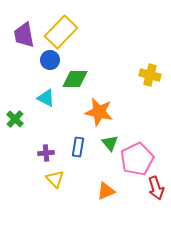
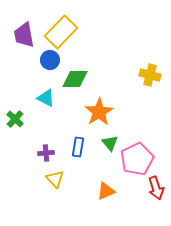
orange star: rotated 28 degrees clockwise
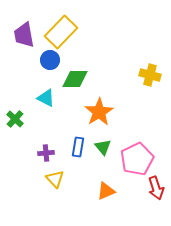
green triangle: moved 7 px left, 4 px down
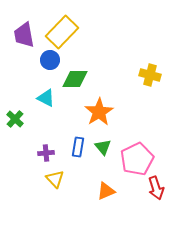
yellow rectangle: moved 1 px right
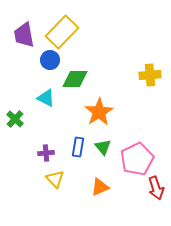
yellow cross: rotated 20 degrees counterclockwise
orange triangle: moved 6 px left, 4 px up
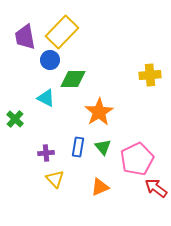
purple trapezoid: moved 1 px right, 2 px down
green diamond: moved 2 px left
red arrow: rotated 145 degrees clockwise
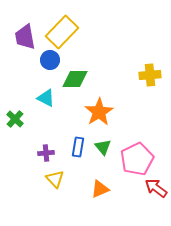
green diamond: moved 2 px right
orange triangle: moved 2 px down
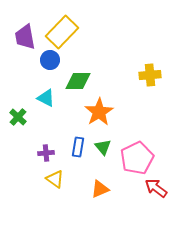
green diamond: moved 3 px right, 2 px down
green cross: moved 3 px right, 2 px up
pink pentagon: moved 1 px up
yellow triangle: rotated 12 degrees counterclockwise
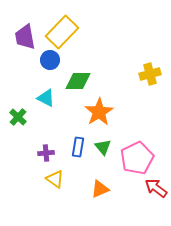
yellow cross: moved 1 px up; rotated 10 degrees counterclockwise
